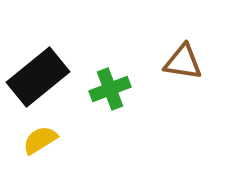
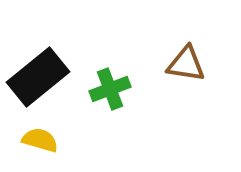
brown triangle: moved 3 px right, 2 px down
yellow semicircle: rotated 48 degrees clockwise
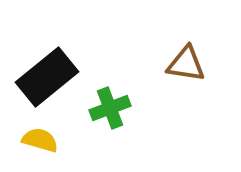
black rectangle: moved 9 px right
green cross: moved 19 px down
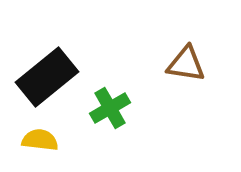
green cross: rotated 9 degrees counterclockwise
yellow semicircle: rotated 9 degrees counterclockwise
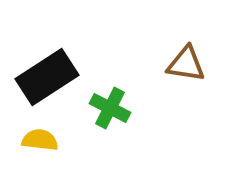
black rectangle: rotated 6 degrees clockwise
green cross: rotated 33 degrees counterclockwise
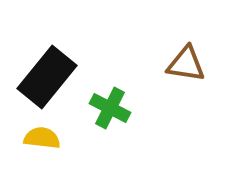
black rectangle: rotated 18 degrees counterclockwise
yellow semicircle: moved 2 px right, 2 px up
